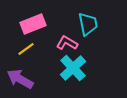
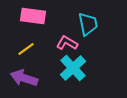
pink rectangle: moved 8 px up; rotated 30 degrees clockwise
purple arrow: moved 4 px right, 1 px up; rotated 12 degrees counterclockwise
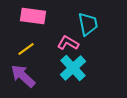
pink L-shape: moved 1 px right
purple arrow: moved 1 px left, 2 px up; rotated 24 degrees clockwise
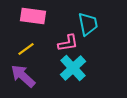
pink L-shape: rotated 140 degrees clockwise
